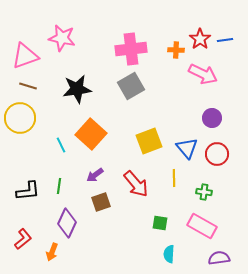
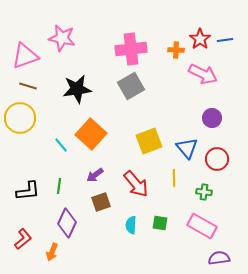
cyan line: rotated 14 degrees counterclockwise
red circle: moved 5 px down
cyan semicircle: moved 38 px left, 29 px up
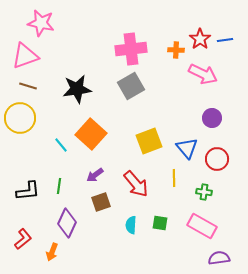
pink star: moved 21 px left, 15 px up
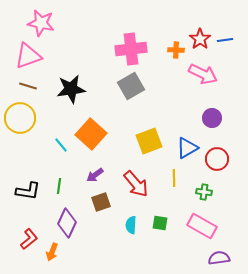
pink triangle: moved 3 px right
black star: moved 6 px left
blue triangle: rotated 40 degrees clockwise
black L-shape: rotated 15 degrees clockwise
red L-shape: moved 6 px right
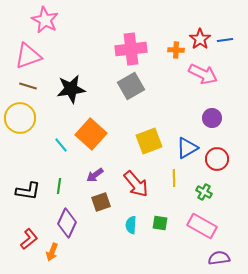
pink star: moved 4 px right, 3 px up; rotated 16 degrees clockwise
green cross: rotated 21 degrees clockwise
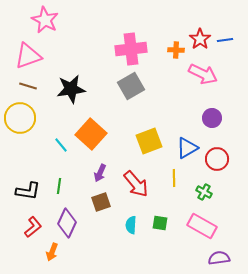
purple arrow: moved 5 px right, 2 px up; rotated 30 degrees counterclockwise
red L-shape: moved 4 px right, 12 px up
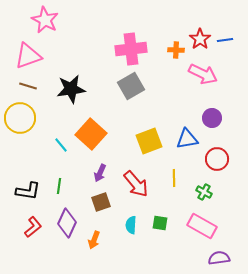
blue triangle: moved 9 px up; rotated 20 degrees clockwise
orange arrow: moved 42 px right, 12 px up
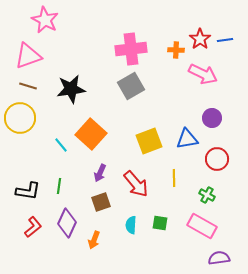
green cross: moved 3 px right, 3 px down
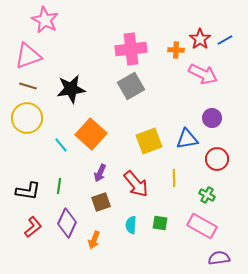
blue line: rotated 21 degrees counterclockwise
yellow circle: moved 7 px right
